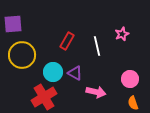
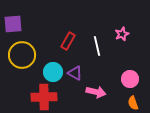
red rectangle: moved 1 px right
red cross: rotated 30 degrees clockwise
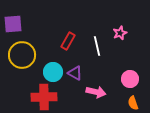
pink star: moved 2 px left, 1 px up
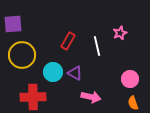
pink arrow: moved 5 px left, 5 px down
red cross: moved 11 px left
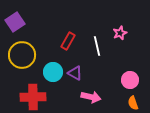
purple square: moved 2 px right, 2 px up; rotated 30 degrees counterclockwise
pink circle: moved 1 px down
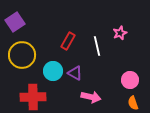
cyan circle: moved 1 px up
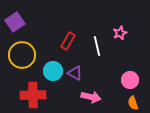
red cross: moved 2 px up
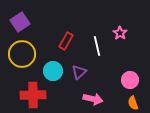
purple square: moved 5 px right
pink star: rotated 16 degrees counterclockwise
red rectangle: moved 2 px left
yellow circle: moved 1 px up
purple triangle: moved 4 px right, 1 px up; rotated 49 degrees clockwise
pink arrow: moved 2 px right, 2 px down
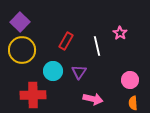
purple square: rotated 12 degrees counterclockwise
yellow circle: moved 4 px up
purple triangle: rotated 14 degrees counterclockwise
orange semicircle: rotated 16 degrees clockwise
